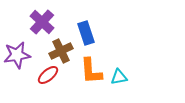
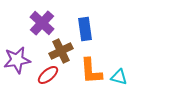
purple cross: moved 1 px down
blue rectangle: moved 1 px left, 4 px up; rotated 10 degrees clockwise
purple star: moved 5 px down
cyan triangle: rotated 24 degrees clockwise
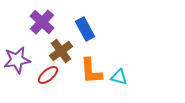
purple cross: moved 1 px up
blue rectangle: rotated 20 degrees counterclockwise
brown cross: rotated 10 degrees counterclockwise
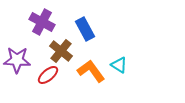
purple cross: rotated 15 degrees counterclockwise
brown cross: rotated 15 degrees counterclockwise
purple star: rotated 12 degrees clockwise
orange L-shape: rotated 148 degrees clockwise
cyan triangle: moved 12 px up; rotated 18 degrees clockwise
